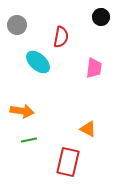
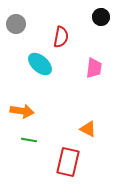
gray circle: moved 1 px left, 1 px up
cyan ellipse: moved 2 px right, 2 px down
green line: rotated 21 degrees clockwise
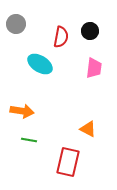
black circle: moved 11 px left, 14 px down
cyan ellipse: rotated 10 degrees counterclockwise
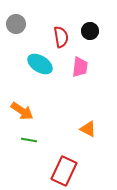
red semicircle: rotated 20 degrees counterclockwise
pink trapezoid: moved 14 px left, 1 px up
orange arrow: rotated 25 degrees clockwise
red rectangle: moved 4 px left, 9 px down; rotated 12 degrees clockwise
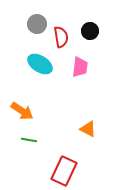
gray circle: moved 21 px right
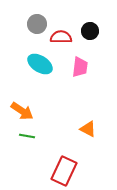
red semicircle: rotated 80 degrees counterclockwise
green line: moved 2 px left, 4 px up
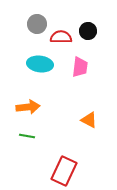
black circle: moved 2 px left
cyan ellipse: rotated 25 degrees counterclockwise
orange arrow: moved 6 px right, 4 px up; rotated 40 degrees counterclockwise
orange triangle: moved 1 px right, 9 px up
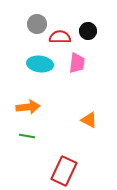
red semicircle: moved 1 px left
pink trapezoid: moved 3 px left, 4 px up
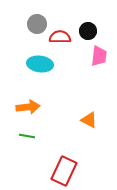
pink trapezoid: moved 22 px right, 7 px up
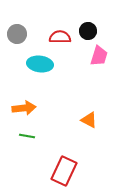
gray circle: moved 20 px left, 10 px down
pink trapezoid: rotated 10 degrees clockwise
orange arrow: moved 4 px left, 1 px down
